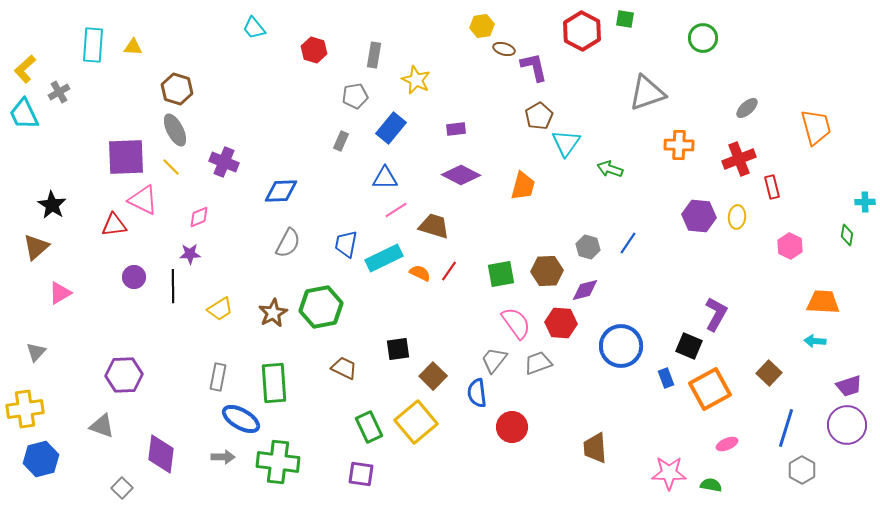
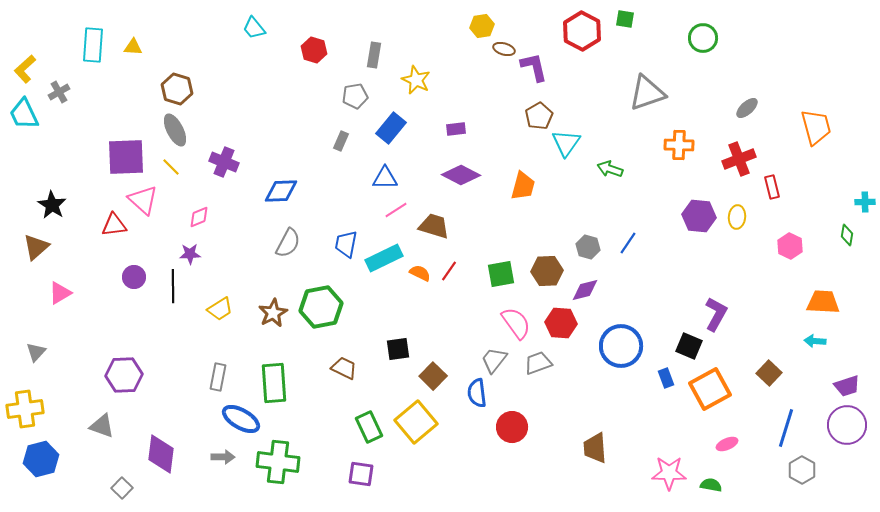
pink triangle at (143, 200): rotated 16 degrees clockwise
purple trapezoid at (849, 386): moved 2 px left
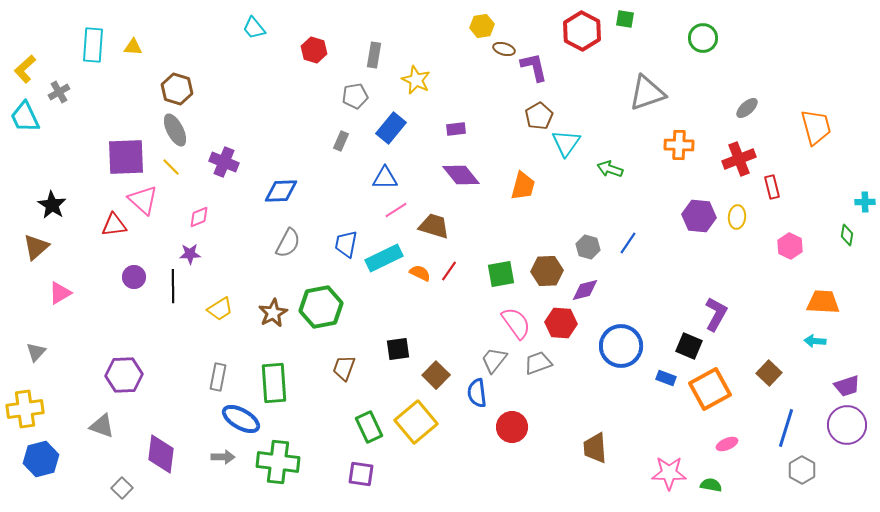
cyan trapezoid at (24, 114): moved 1 px right, 3 px down
purple diamond at (461, 175): rotated 24 degrees clockwise
brown trapezoid at (344, 368): rotated 96 degrees counterclockwise
brown square at (433, 376): moved 3 px right, 1 px up
blue rectangle at (666, 378): rotated 48 degrees counterclockwise
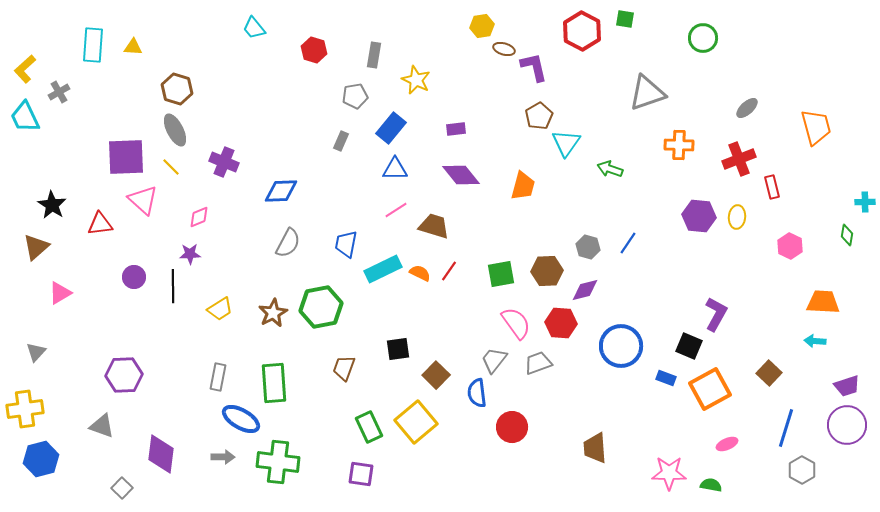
blue triangle at (385, 178): moved 10 px right, 9 px up
red triangle at (114, 225): moved 14 px left, 1 px up
cyan rectangle at (384, 258): moved 1 px left, 11 px down
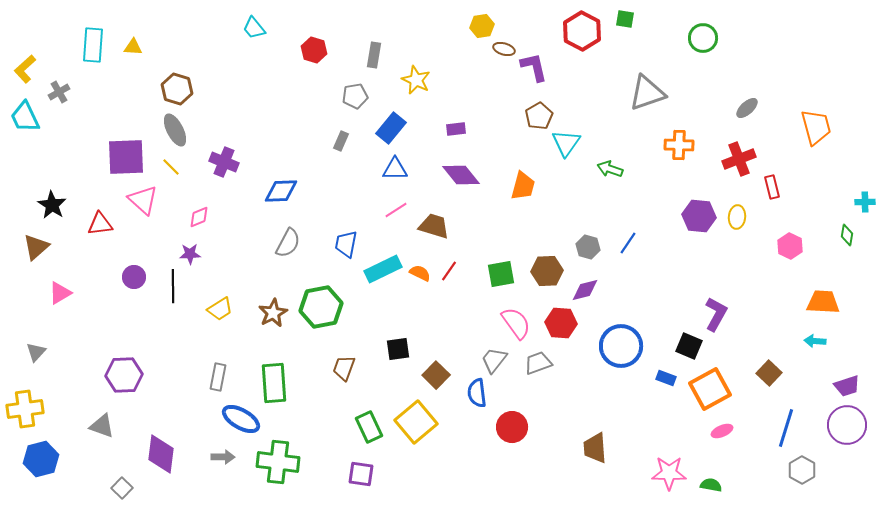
pink ellipse at (727, 444): moved 5 px left, 13 px up
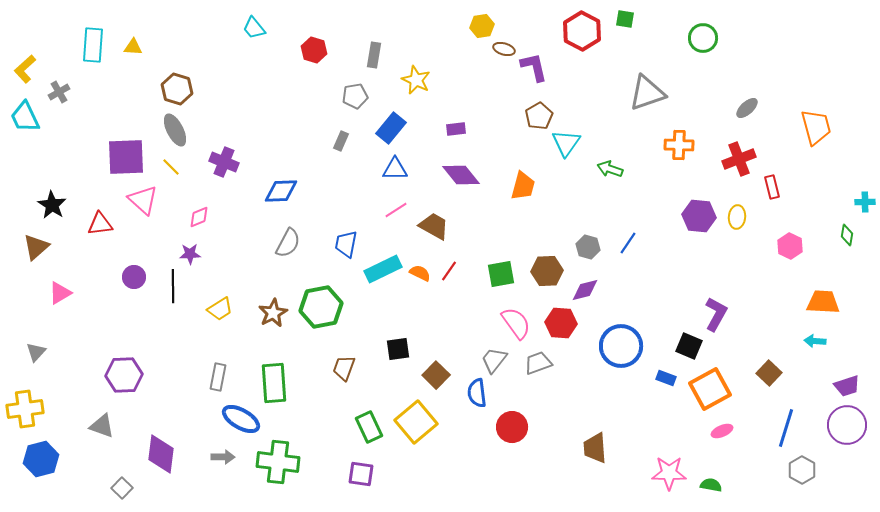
brown trapezoid at (434, 226): rotated 12 degrees clockwise
